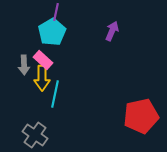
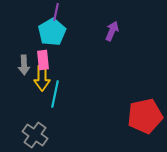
pink rectangle: rotated 42 degrees clockwise
red pentagon: moved 4 px right
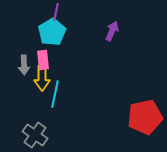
red pentagon: moved 1 px down
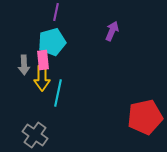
cyan pentagon: moved 10 px down; rotated 16 degrees clockwise
cyan line: moved 3 px right, 1 px up
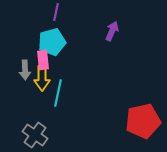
gray arrow: moved 1 px right, 5 px down
red pentagon: moved 2 px left, 4 px down
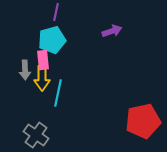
purple arrow: rotated 48 degrees clockwise
cyan pentagon: moved 2 px up
gray cross: moved 1 px right
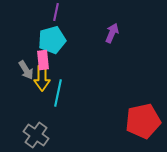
purple arrow: moved 2 px down; rotated 48 degrees counterclockwise
gray arrow: moved 1 px right; rotated 30 degrees counterclockwise
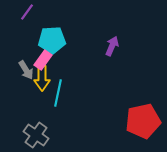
purple line: moved 29 px left; rotated 24 degrees clockwise
purple arrow: moved 13 px down
cyan pentagon: rotated 12 degrees clockwise
pink rectangle: rotated 42 degrees clockwise
